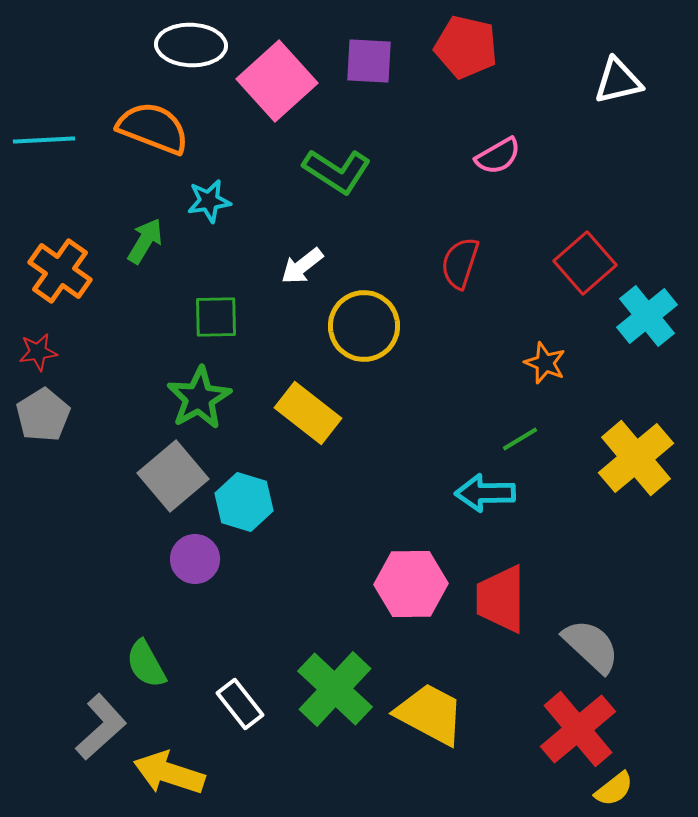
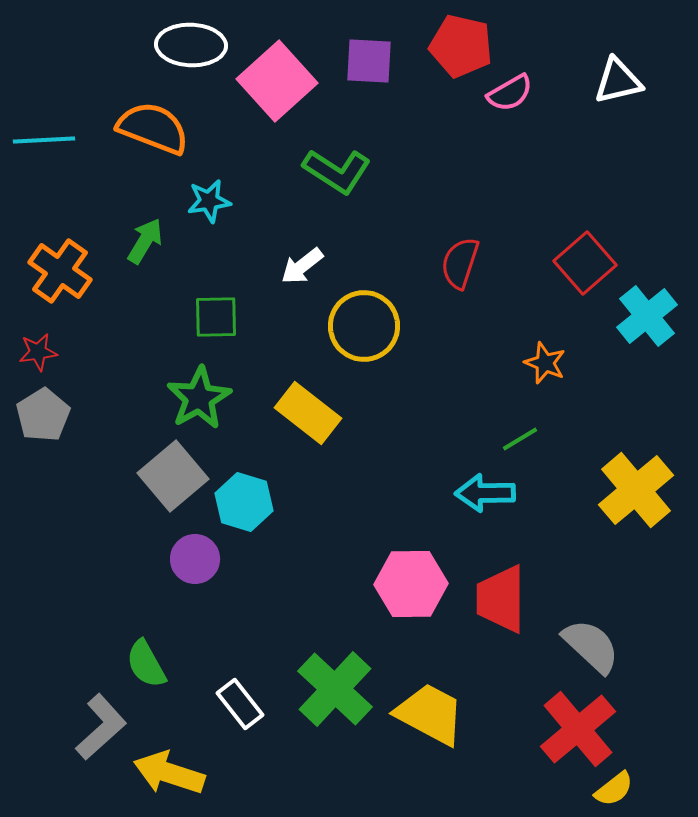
red pentagon: moved 5 px left, 1 px up
pink semicircle: moved 12 px right, 63 px up
yellow cross: moved 32 px down
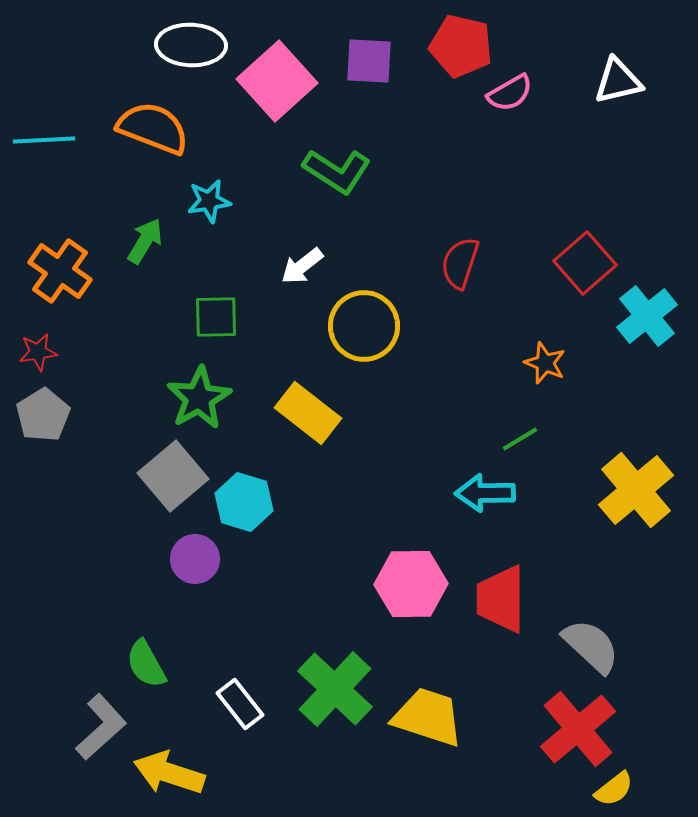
yellow trapezoid: moved 2 px left, 3 px down; rotated 10 degrees counterclockwise
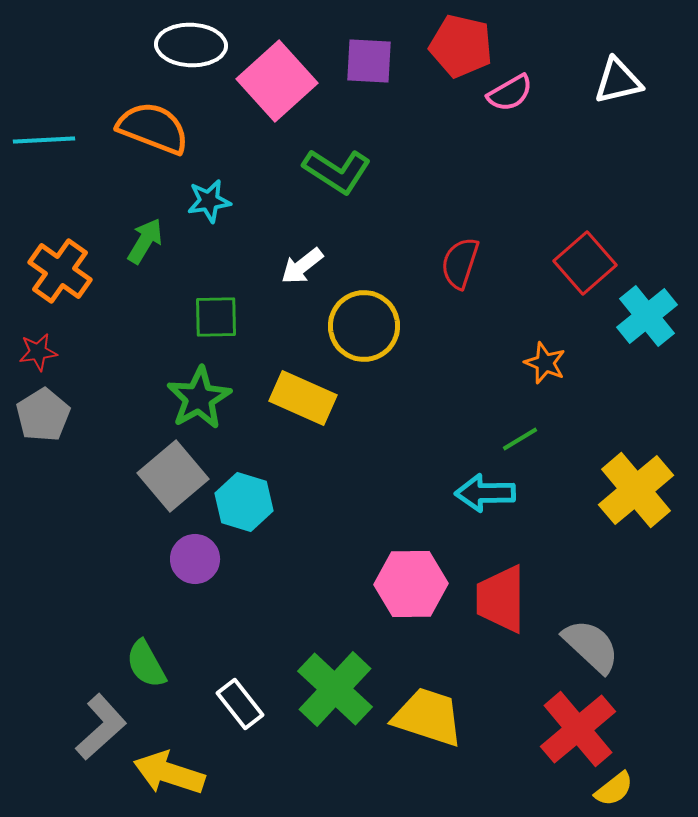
yellow rectangle: moved 5 px left, 15 px up; rotated 14 degrees counterclockwise
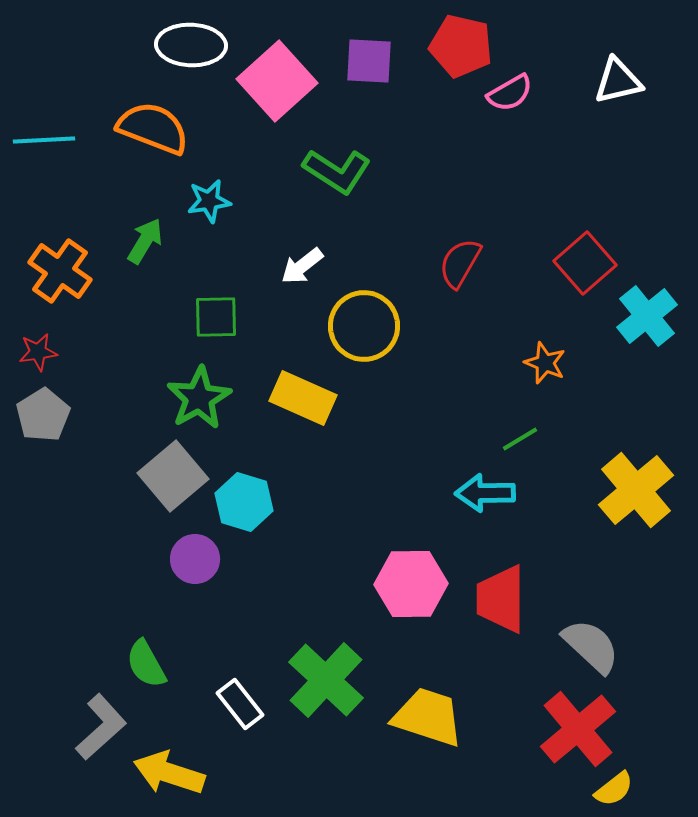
red semicircle: rotated 12 degrees clockwise
green cross: moved 9 px left, 9 px up
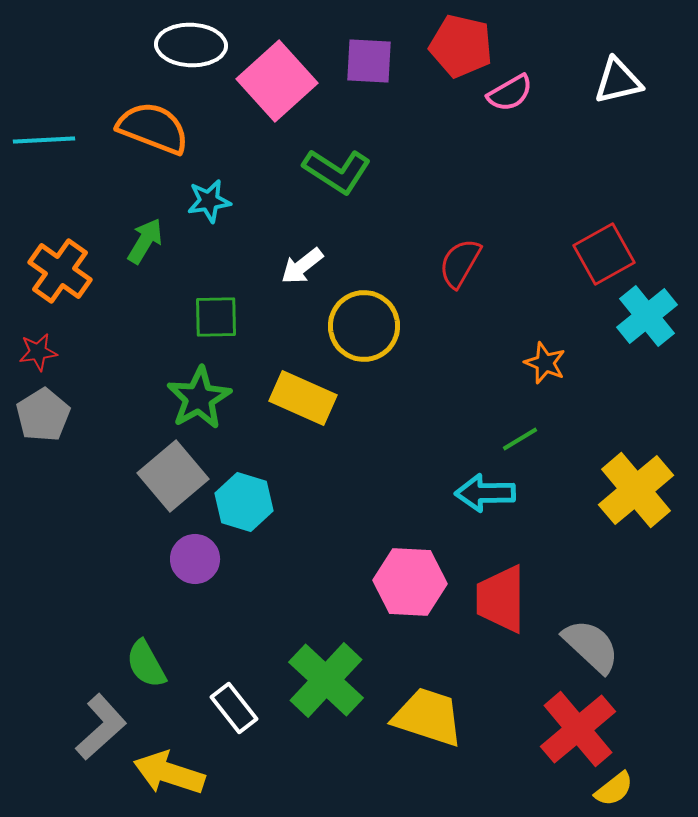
red square: moved 19 px right, 9 px up; rotated 12 degrees clockwise
pink hexagon: moved 1 px left, 2 px up; rotated 4 degrees clockwise
white rectangle: moved 6 px left, 4 px down
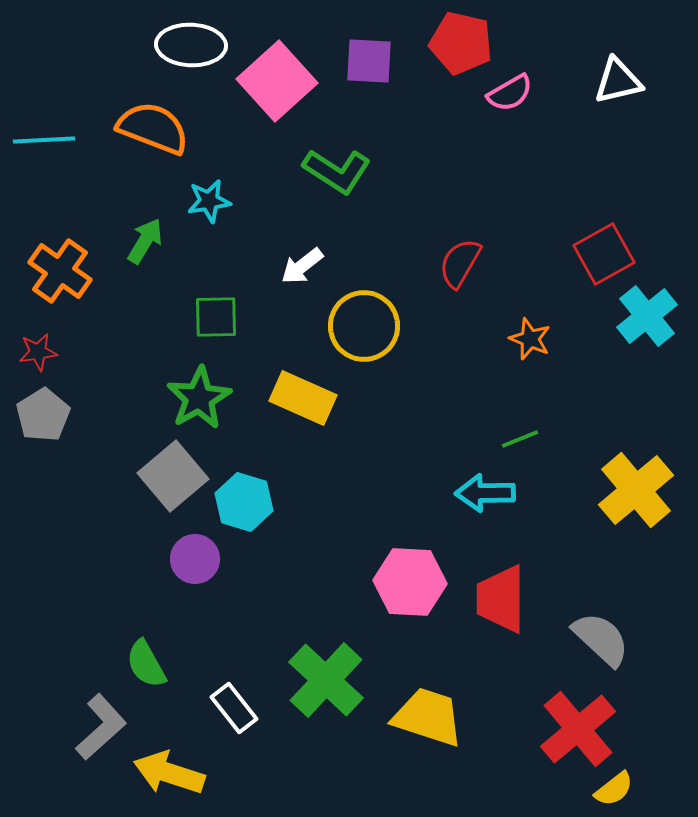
red pentagon: moved 3 px up
orange star: moved 15 px left, 24 px up
green line: rotated 9 degrees clockwise
gray semicircle: moved 10 px right, 7 px up
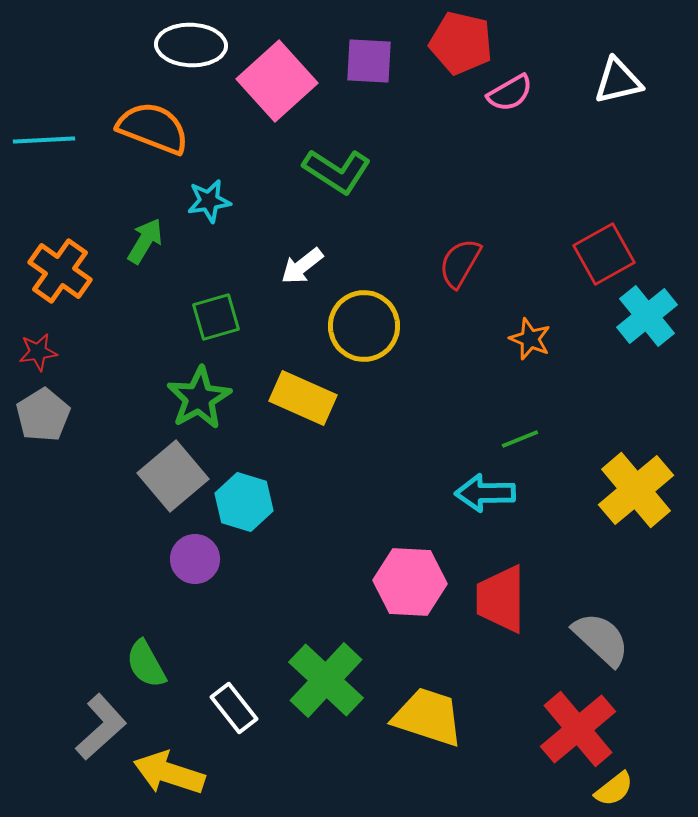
green square: rotated 15 degrees counterclockwise
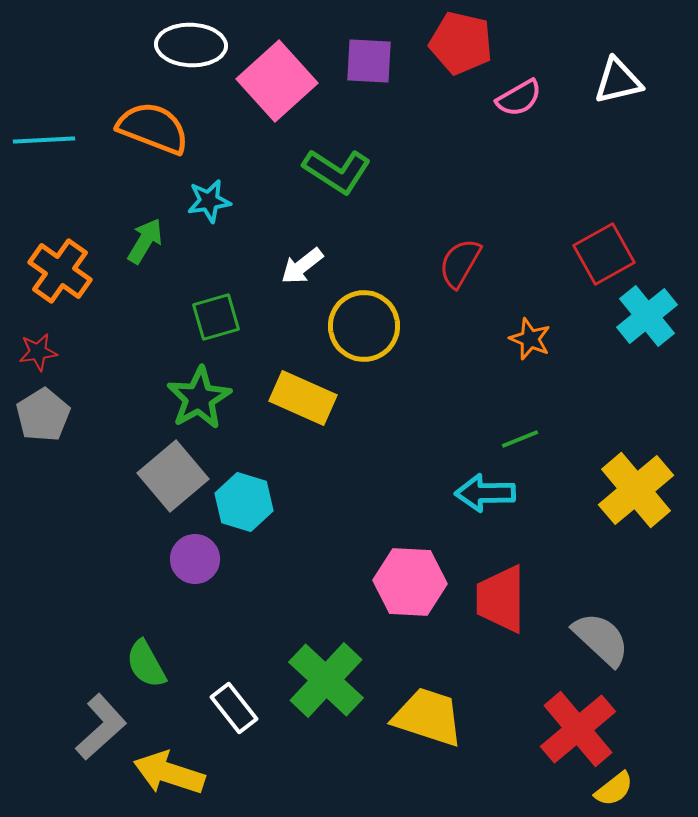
pink semicircle: moved 9 px right, 5 px down
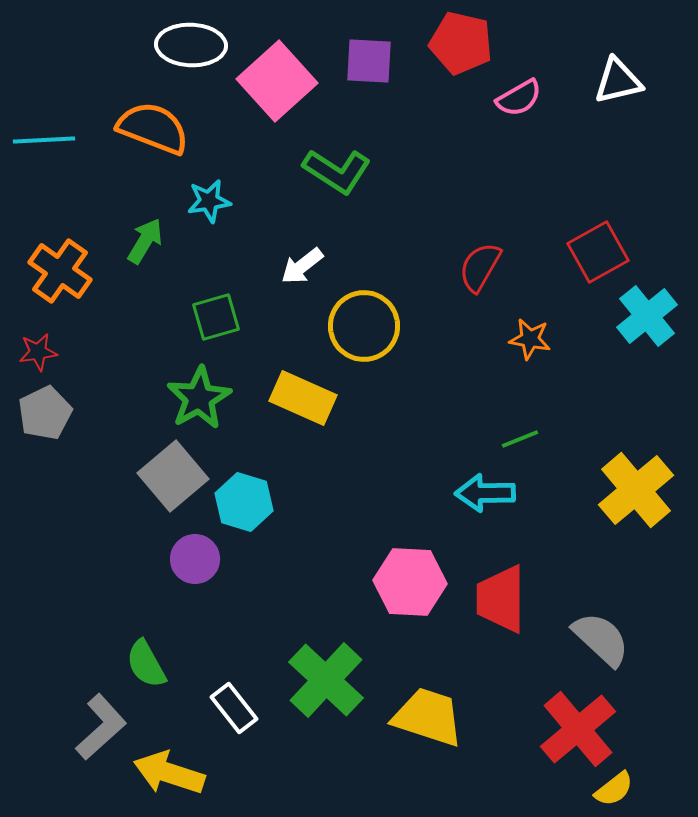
red square: moved 6 px left, 2 px up
red semicircle: moved 20 px right, 4 px down
orange star: rotated 12 degrees counterclockwise
gray pentagon: moved 2 px right, 2 px up; rotated 6 degrees clockwise
